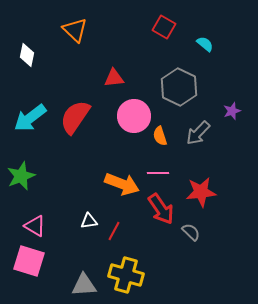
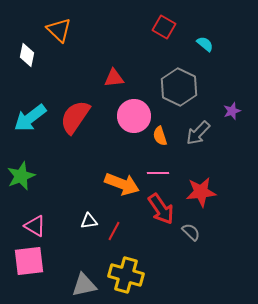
orange triangle: moved 16 px left
pink square: rotated 24 degrees counterclockwise
gray triangle: rotated 8 degrees counterclockwise
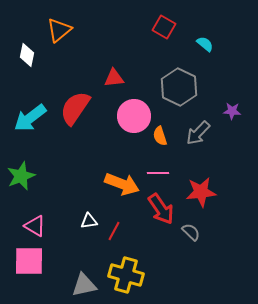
orange triangle: rotated 36 degrees clockwise
purple star: rotated 24 degrees clockwise
red semicircle: moved 9 px up
pink square: rotated 8 degrees clockwise
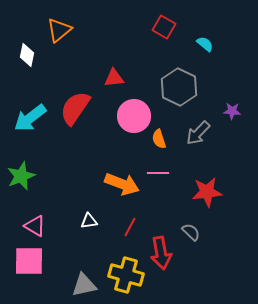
orange semicircle: moved 1 px left, 3 px down
red star: moved 6 px right
red arrow: moved 44 px down; rotated 24 degrees clockwise
red line: moved 16 px right, 4 px up
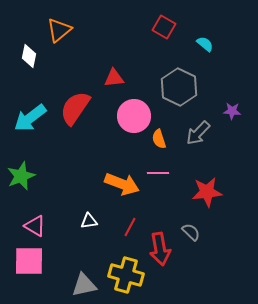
white diamond: moved 2 px right, 1 px down
red arrow: moved 1 px left, 4 px up
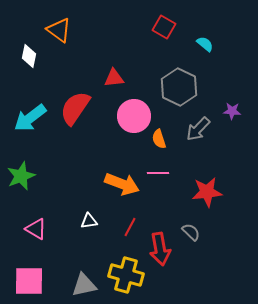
orange triangle: rotated 44 degrees counterclockwise
gray arrow: moved 4 px up
pink triangle: moved 1 px right, 3 px down
pink square: moved 20 px down
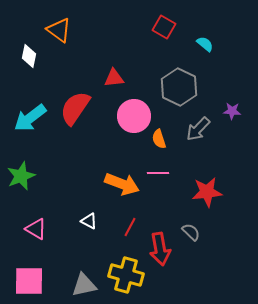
white triangle: rotated 36 degrees clockwise
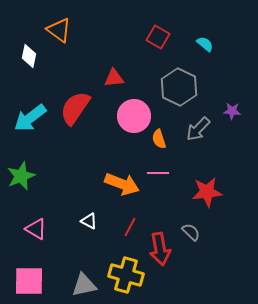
red square: moved 6 px left, 10 px down
